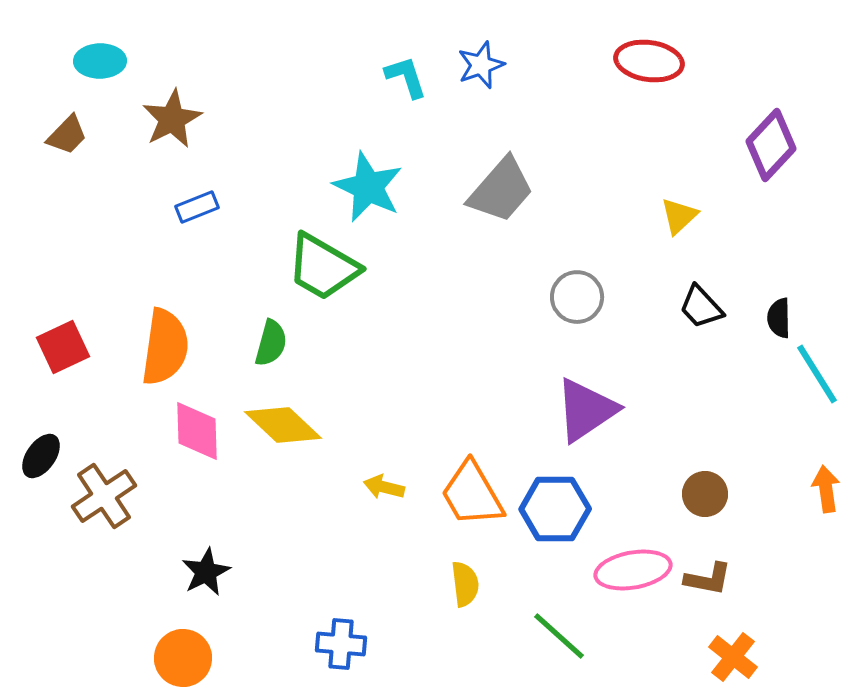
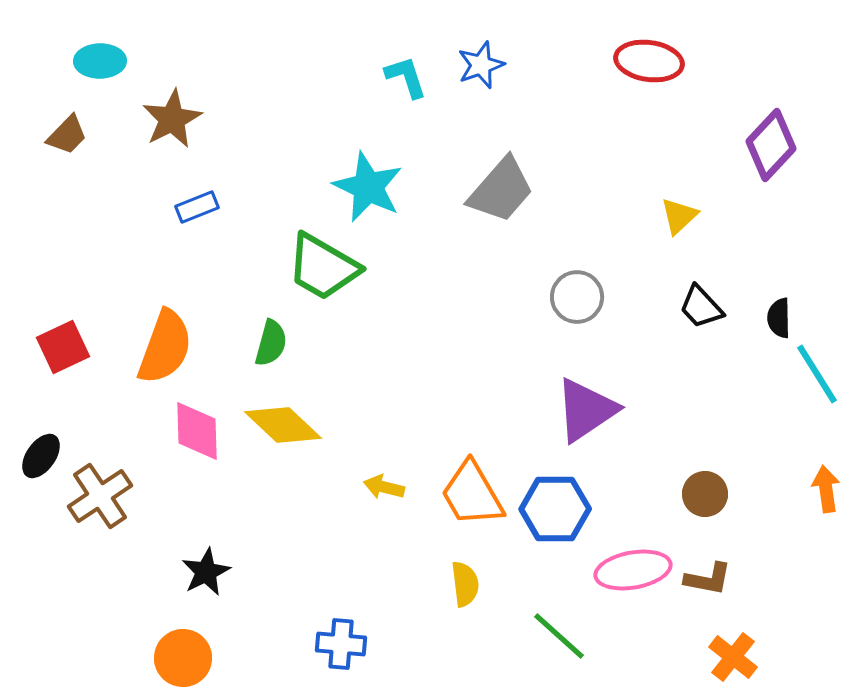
orange semicircle: rotated 12 degrees clockwise
brown cross: moved 4 px left
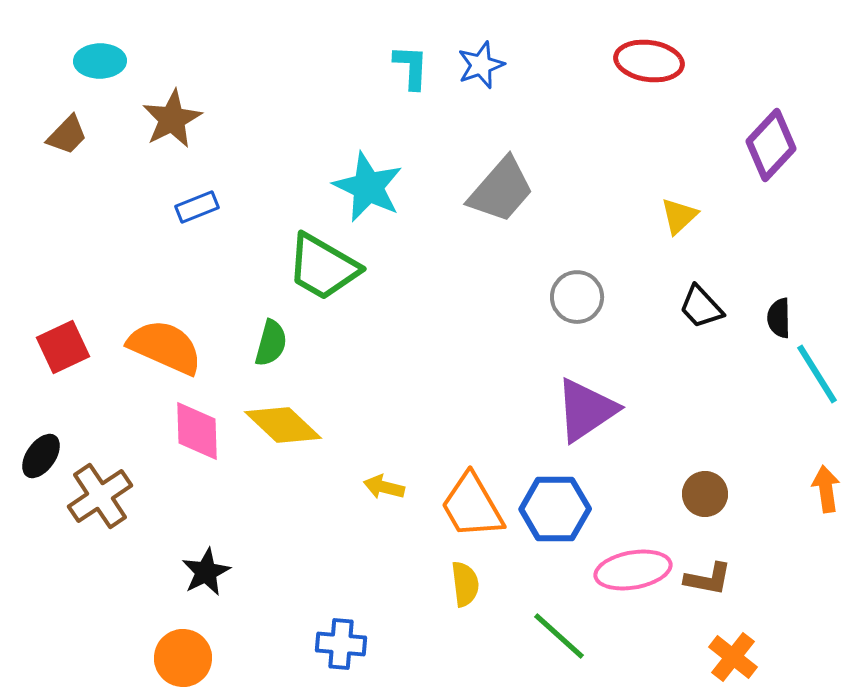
cyan L-shape: moved 5 px right, 10 px up; rotated 21 degrees clockwise
orange semicircle: rotated 86 degrees counterclockwise
orange trapezoid: moved 12 px down
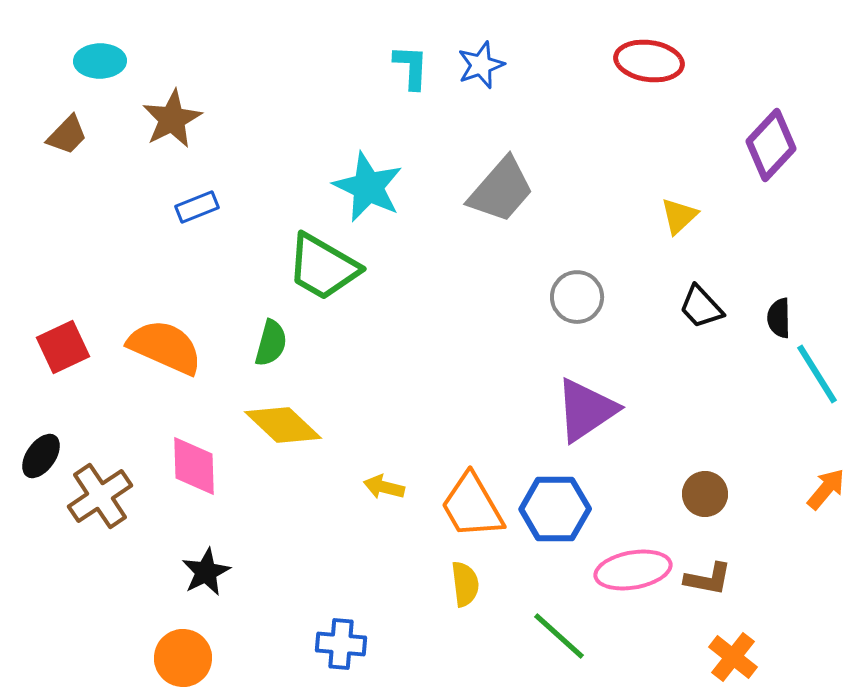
pink diamond: moved 3 px left, 35 px down
orange arrow: rotated 48 degrees clockwise
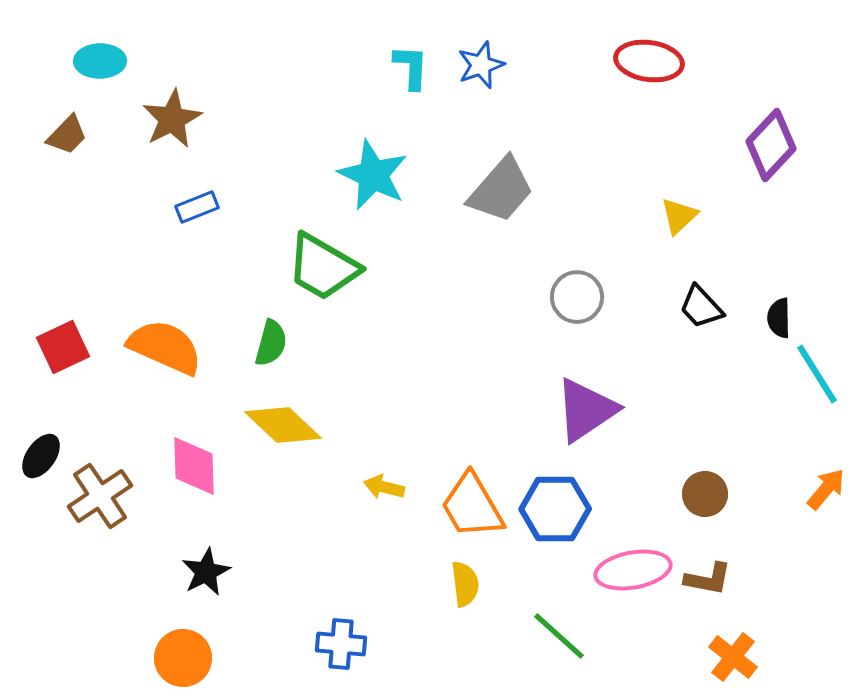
cyan star: moved 5 px right, 12 px up
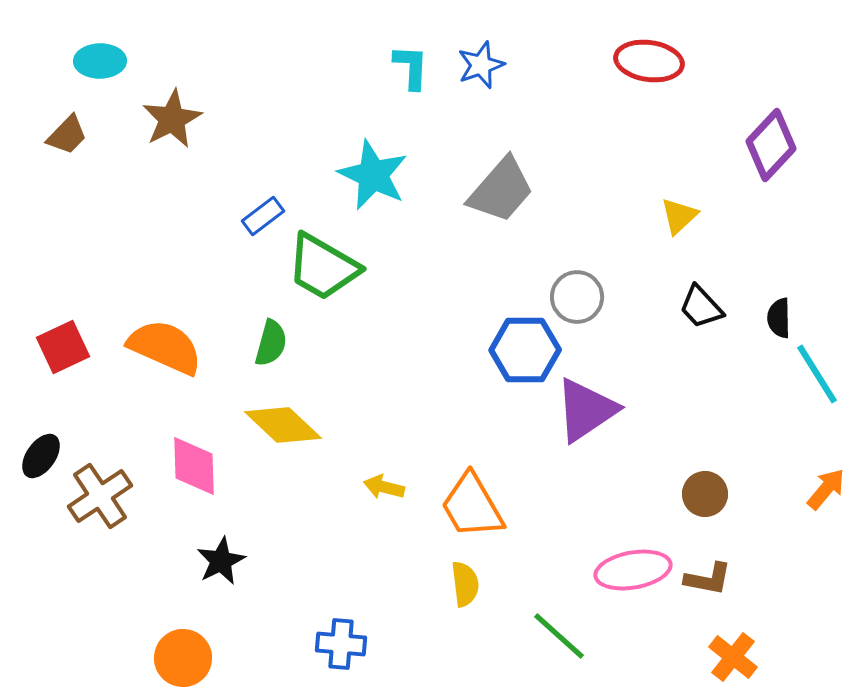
blue rectangle: moved 66 px right, 9 px down; rotated 15 degrees counterclockwise
blue hexagon: moved 30 px left, 159 px up
black star: moved 15 px right, 11 px up
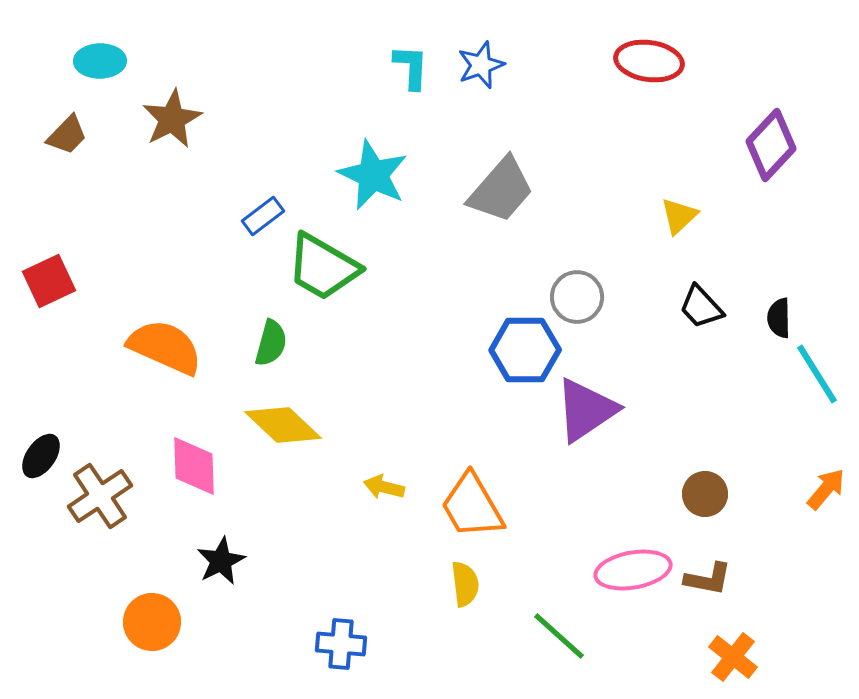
red square: moved 14 px left, 66 px up
orange circle: moved 31 px left, 36 px up
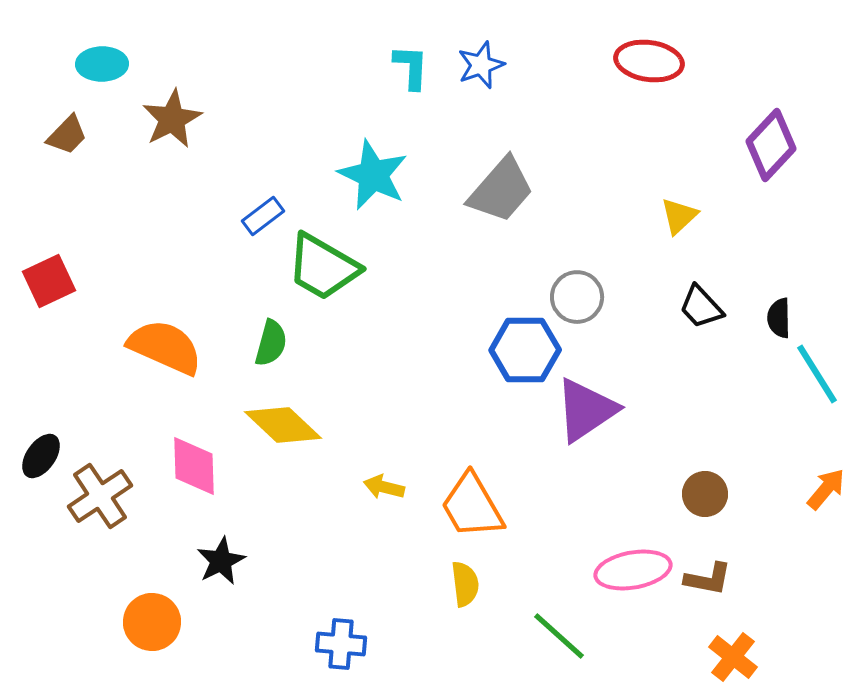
cyan ellipse: moved 2 px right, 3 px down
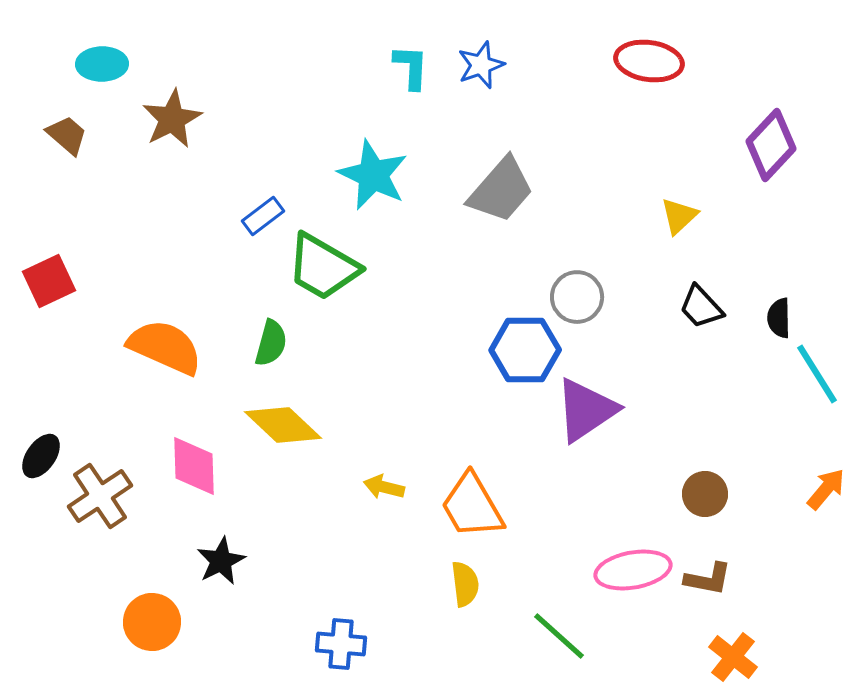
brown trapezoid: rotated 93 degrees counterclockwise
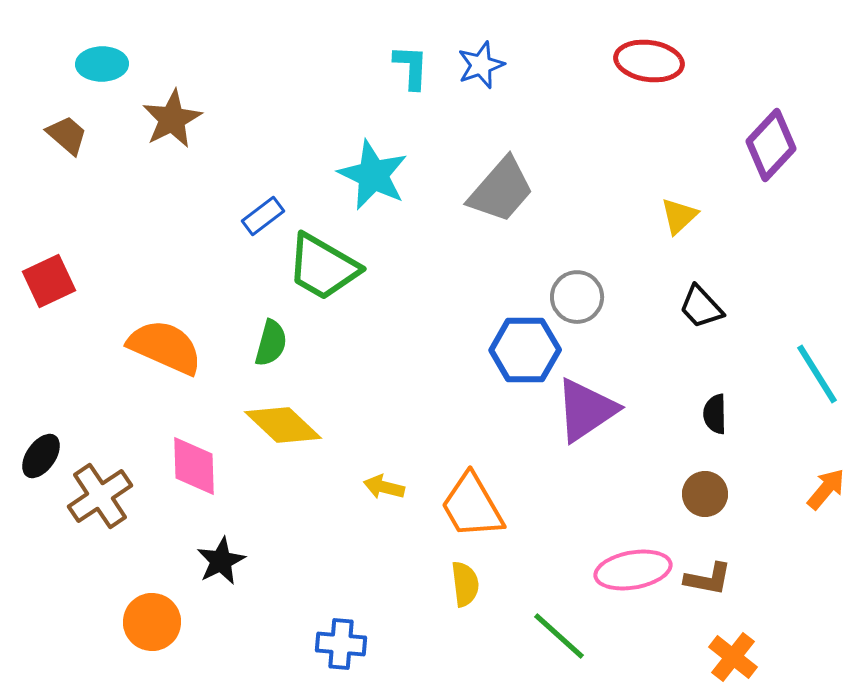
black semicircle: moved 64 px left, 96 px down
